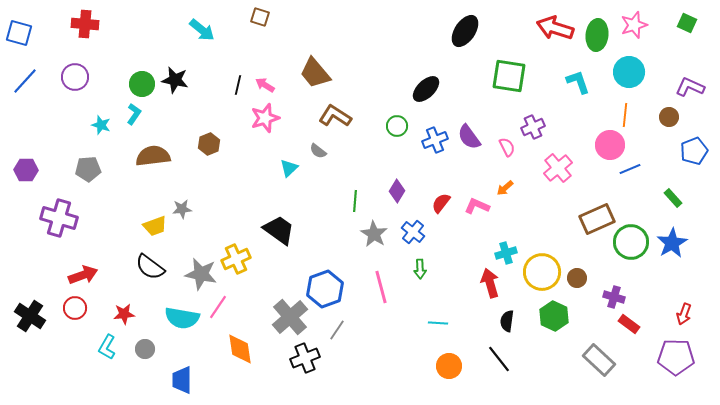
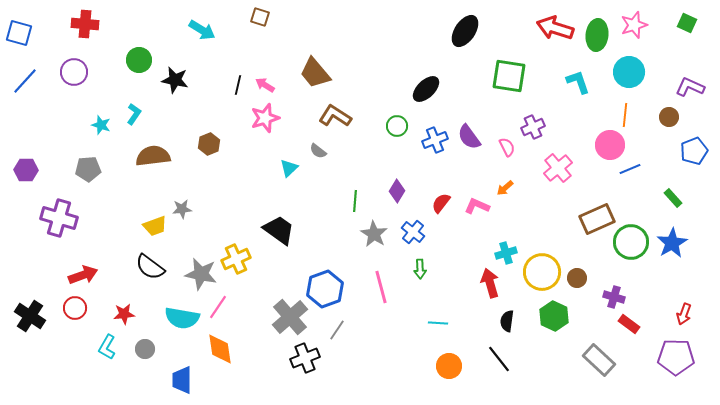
cyan arrow at (202, 30): rotated 8 degrees counterclockwise
purple circle at (75, 77): moved 1 px left, 5 px up
green circle at (142, 84): moved 3 px left, 24 px up
orange diamond at (240, 349): moved 20 px left
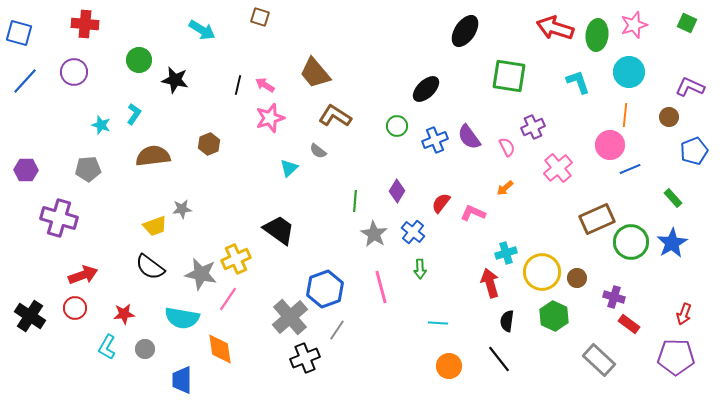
pink star at (265, 118): moved 5 px right
pink L-shape at (477, 206): moved 4 px left, 7 px down
pink line at (218, 307): moved 10 px right, 8 px up
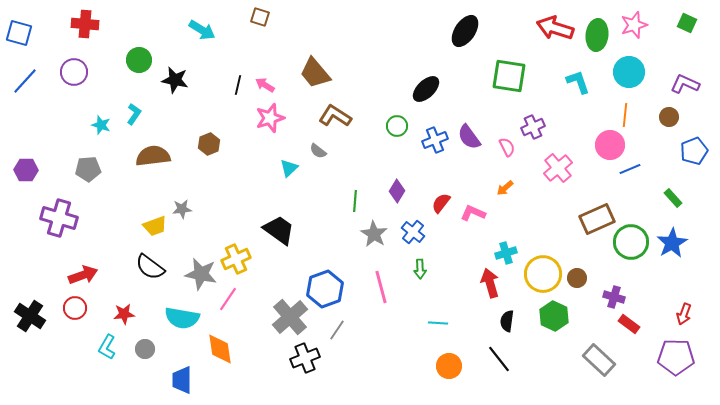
purple L-shape at (690, 87): moved 5 px left, 3 px up
yellow circle at (542, 272): moved 1 px right, 2 px down
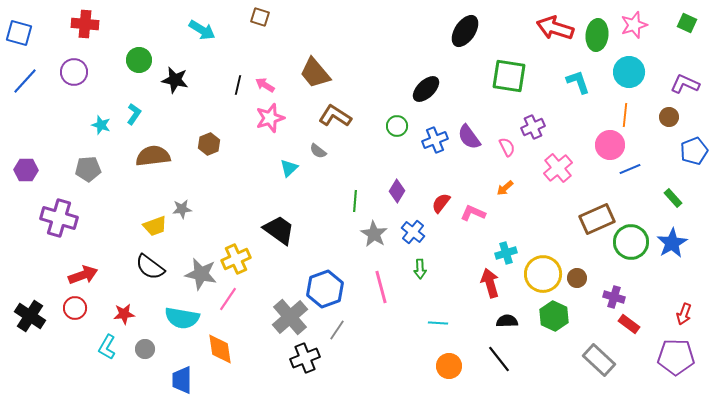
black semicircle at (507, 321): rotated 80 degrees clockwise
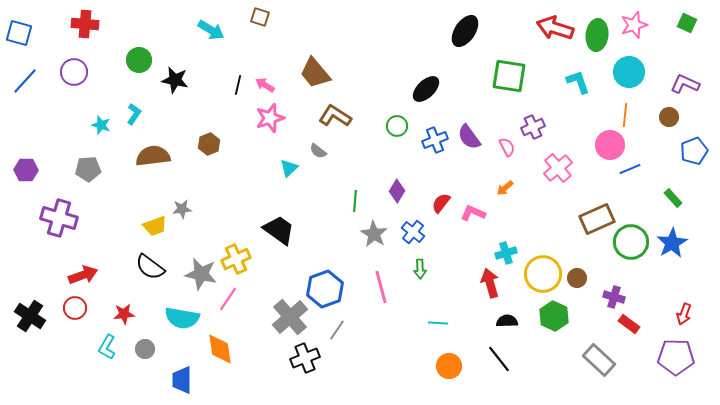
cyan arrow at (202, 30): moved 9 px right
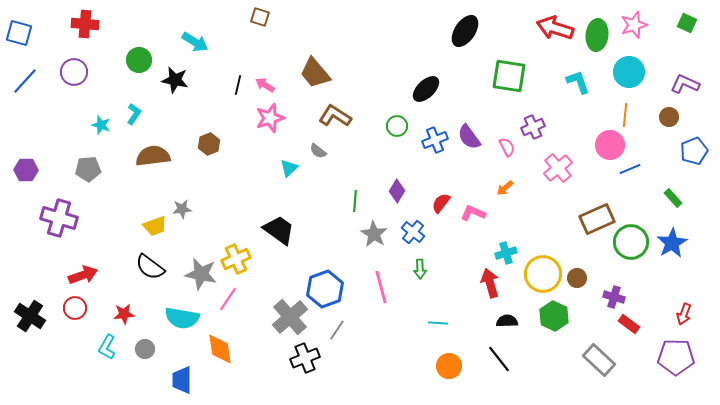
cyan arrow at (211, 30): moved 16 px left, 12 px down
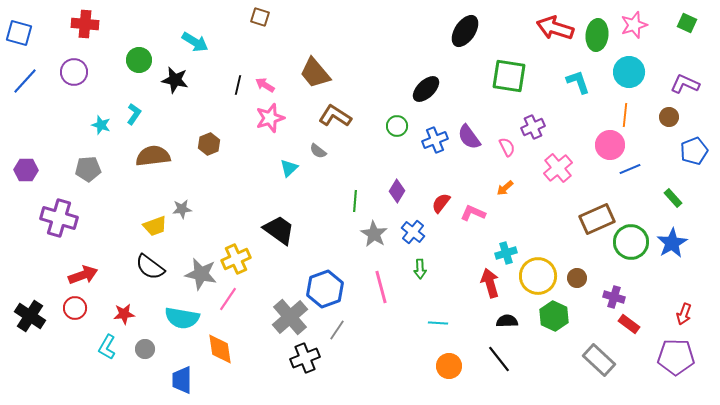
yellow circle at (543, 274): moved 5 px left, 2 px down
